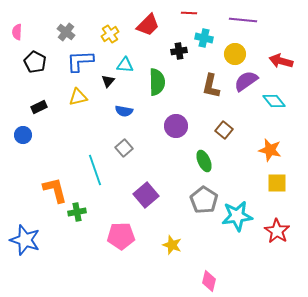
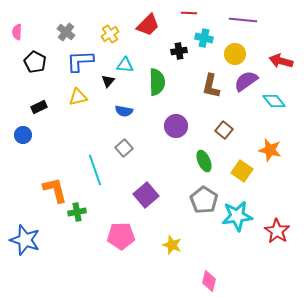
yellow square: moved 35 px left, 12 px up; rotated 35 degrees clockwise
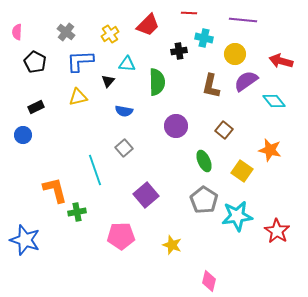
cyan triangle: moved 2 px right, 1 px up
black rectangle: moved 3 px left
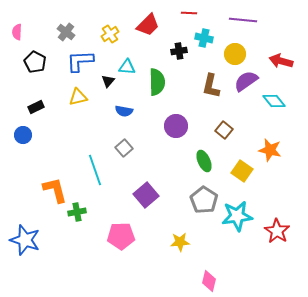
cyan triangle: moved 3 px down
yellow star: moved 8 px right, 3 px up; rotated 24 degrees counterclockwise
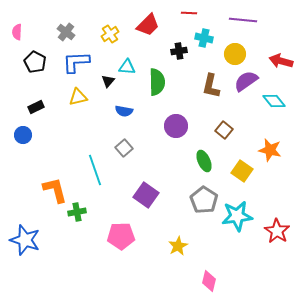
blue L-shape: moved 4 px left, 1 px down
purple square: rotated 15 degrees counterclockwise
yellow star: moved 2 px left, 4 px down; rotated 24 degrees counterclockwise
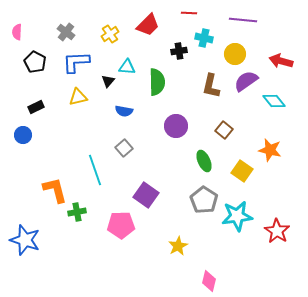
pink pentagon: moved 11 px up
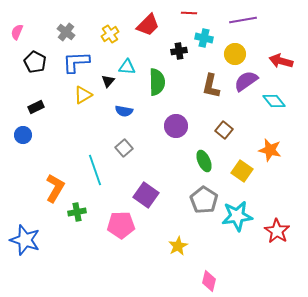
purple line: rotated 16 degrees counterclockwise
pink semicircle: rotated 21 degrees clockwise
yellow triangle: moved 5 px right, 2 px up; rotated 18 degrees counterclockwise
orange L-shape: moved 2 px up; rotated 44 degrees clockwise
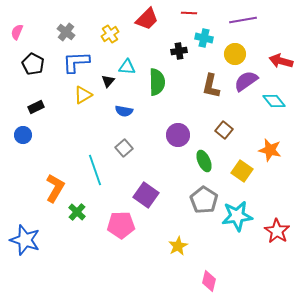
red trapezoid: moved 1 px left, 6 px up
black pentagon: moved 2 px left, 2 px down
purple circle: moved 2 px right, 9 px down
green cross: rotated 36 degrees counterclockwise
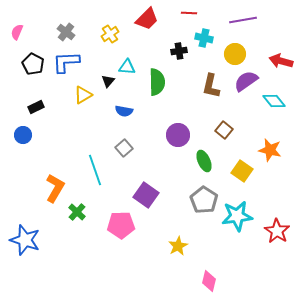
blue L-shape: moved 10 px left
